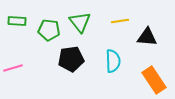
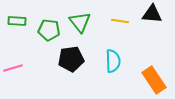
yellow line: rotated 18 degrees clockwise
black triangle: moved 5 px right, 23 px up
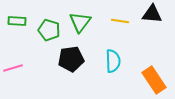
green triangle: rotated 15 degrees clockwise
green pentagon: rotated 10 degrees clockwise
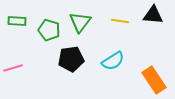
black triangle: moved 1 px right, 1 px down
cyan semicircle: rotated 60 degrees clockwise
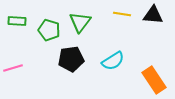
yellow line: moved 2 px right, 7 px up
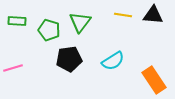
yellow line: moved 1 px right, 1 px down
black pentagon: moved 2 px left
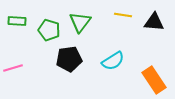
black triangle: moved 1 px right, 7 px down
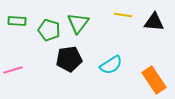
green triangle: moved 2 px left, 1 px down
cyan semicircle: moved 2 px left, 4 px down
pink line: moved 2 px down
